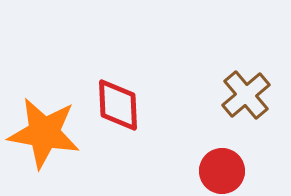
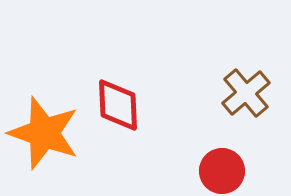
brown cross: moved 2 px up
orange star: rotated 10 degrees clockwise
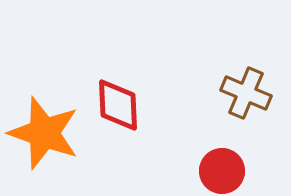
brown cross: rotated 27 degrees counterclockwise
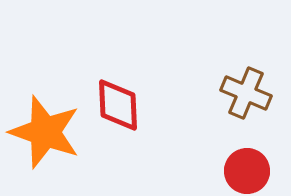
orange star: moved 1 px right, 1 px up
red circle: moved 25 px right
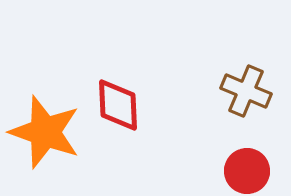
brown cross: moved 2 px up
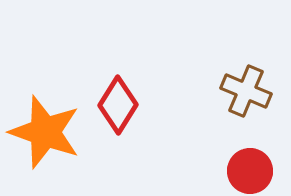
red diamond: rotated 34 degrees clockwise
red circle: moved 3 px right
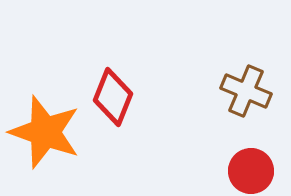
red diamond: moved 5 px left, 8 px up; rotated 10 degrees counterclockwise
red circle: moved 1 px right
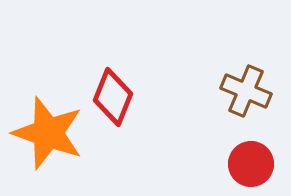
orange star: moved 3 px right, 1 px down
red circle: moved 7 px up
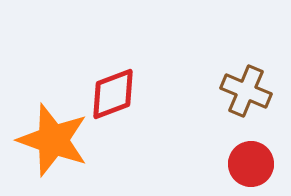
red diamond: moved 3 px up; rotated 48 degrees clockwise
orange star: moved 5 px right, 7 px down
